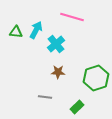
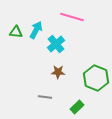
green hexagon: rotated 20 degrees counterclockwise
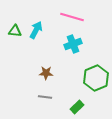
green triangle: moved 1 px left, 1 px up
cyan cross: moved 17 px right; rotated 18 degrees clockwise
brown star: moved 12 px left, 1 px down
green hexagon: rotated 15 degrees clockwise
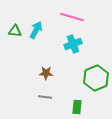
green rectangle: rotated 40 degrees counterclockwise
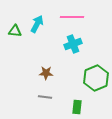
pink line: rotated 15 degrees counterclockwise
cyan arrow: moved 1 px right, 6 px up
